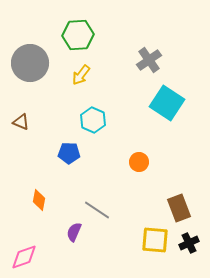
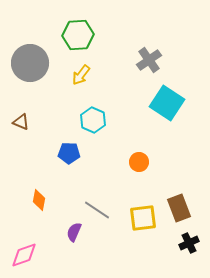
yellow square: moved 12 px left, 22 px up; rotated 12 degrees counterclockwise
pink diamond: moved 2 px up
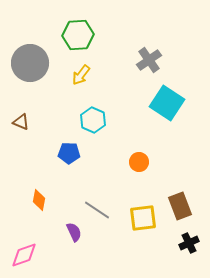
brown rectangle: moved 1 px right, 2 px up
purple semicircle: rotated 132 degrees clockwise
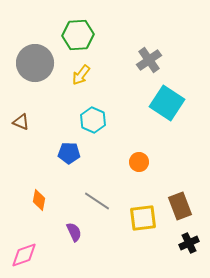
gray circle: moved 5 px right
gray line: moved 9 px up
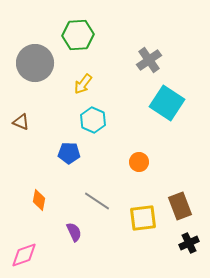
yellow arrow: moved 2 px right, 9 px down
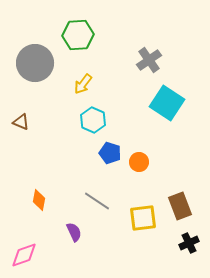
blue pentagon: moved 41 px right; rotated 15 degrees clockwise
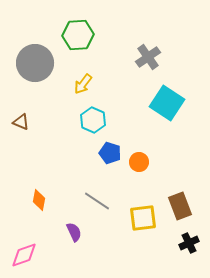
gray cross: moved 1 px left, 3 px up
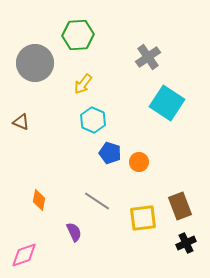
black cross: moved 3 px left
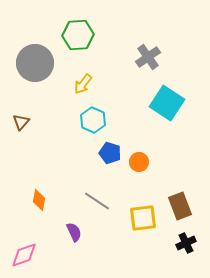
brown triangle: rotated 48 degrees clockwise
